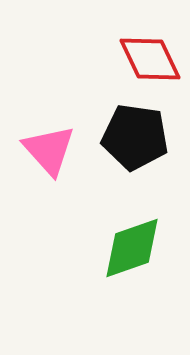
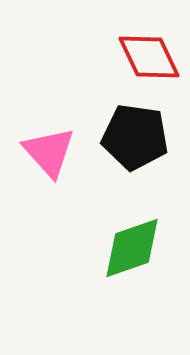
red diamond: moved 1 px left, 2 px up
pink triangle: moved 2 px down
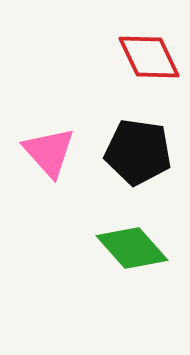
black pentagon: moved 3 px right, 15 px down
green diamond: rotated 68 degrees clockwise
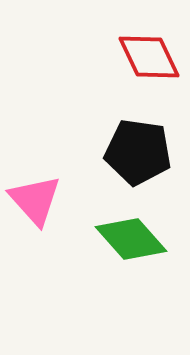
pink triangle: moved 14 px left, 48 px down
green diamond: moved 1 px left, 9 px up
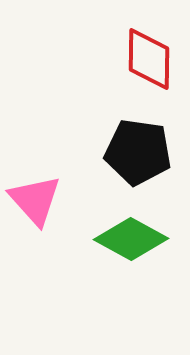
red diamond: moved 2 px down; rotated 26 degrees clockwise
green diamond: rotated 20 degrees counterclockwise
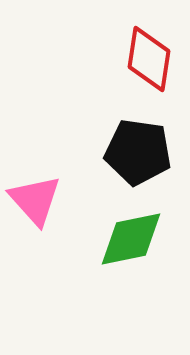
red diamond: rotated 8 degrees clockwise
green diamond: rotated 40 degrees counterclockwise
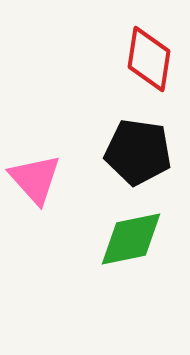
pink triangle: moved 21 px up
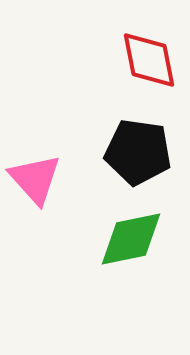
red diamond: moved 1 px down; rotated 20 degrees counterclockwise
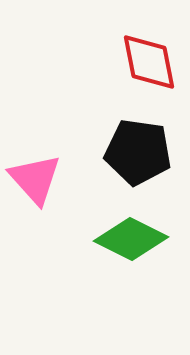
red diamond: moved 2 px down
green diamond: rotated 38 degrees clockwise
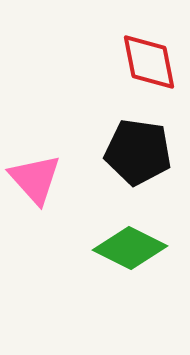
green diamond: moved 1 px left, 9 px down
